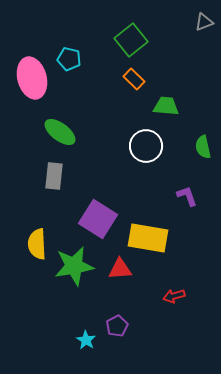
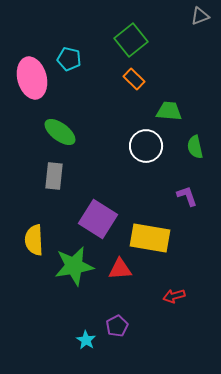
gray triangle: moved 4 px left, 6 px up
green trapezoid: moved 3 px right, 5 px down
green semicircle: moved 8 px left
yellow rectangle: moved 2 px right
yellow semicircle: moved 3 px left, 4 px up
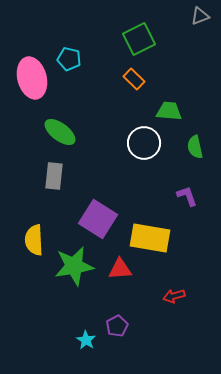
green square: moved 8 px right, 1 px up; rotated 12 degrees clockwise
white circle: moved 2 px left, 3 px up
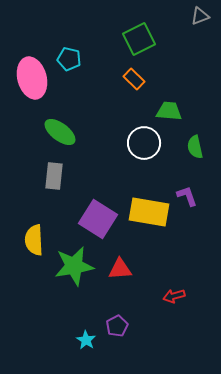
yellow rectangle: moved 1 px left, 26 px up
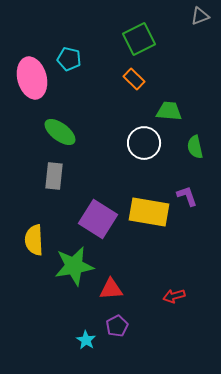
red triangle: moved 9 px left, 20 px down
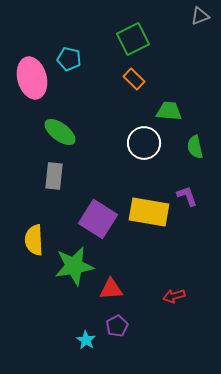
green square: moved 6 px left
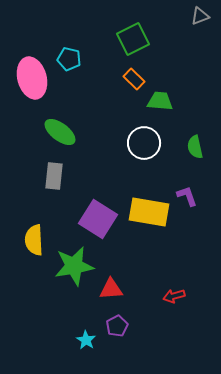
green trapezoid: moved 9 px left, 10 px up
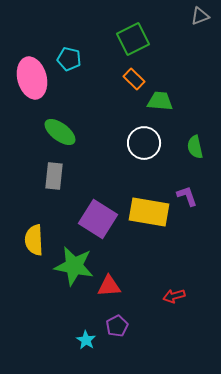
green star: rotated 21 degrees clockwise
red triangle: moved 2 px left, 3 px up
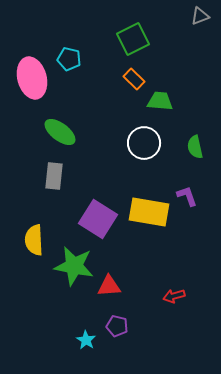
purple pentagon: rotated 30 degrees counterclockwise
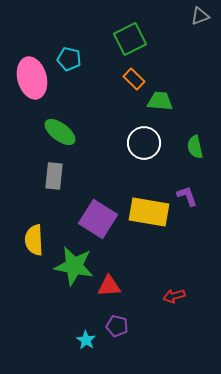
green square: moved 3 px left
